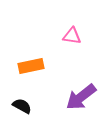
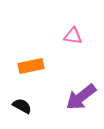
pink triangle: moved 1 px right
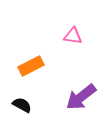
orange rectangle: rotated 15 degrees counterclockwise
black semicircle: moved 1 px up
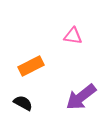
black semicircle: moved 1 px right, 2 px up
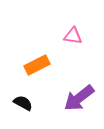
orange rectangle: moved 6 px right, 1 px up
purple arrow: moved 2 px left, 1 px down
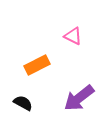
pink triangle: rotated 18 degrees clockwise
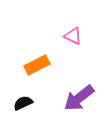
black semicircle: rotated 54 degrees counterclockwise
